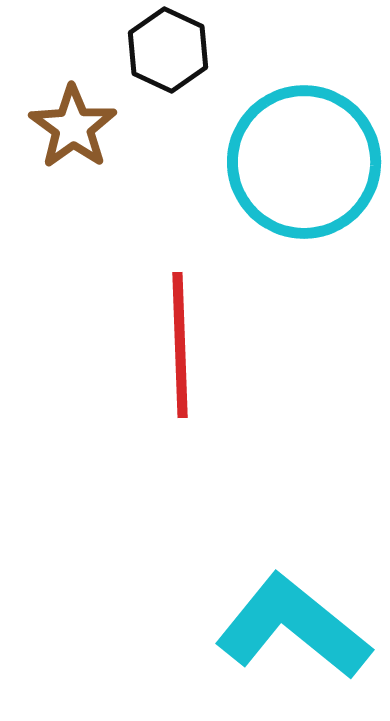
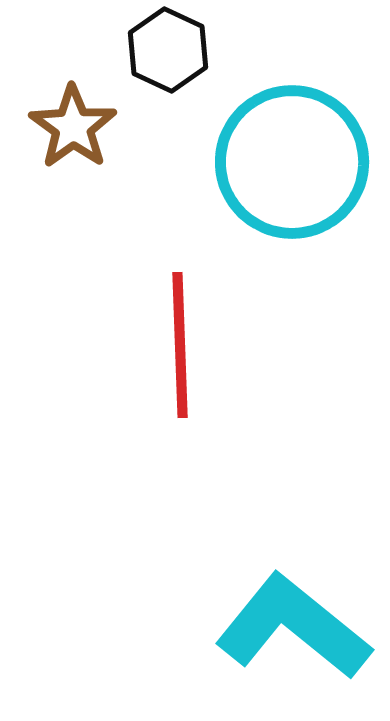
cyan circle: moved 12 px left
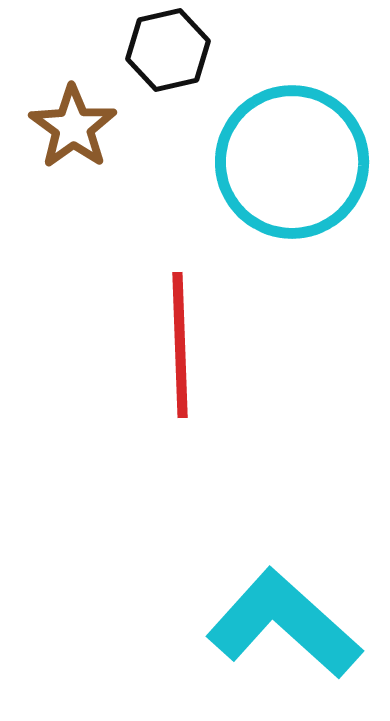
black hexagon: rotated 22 degrees clockwise
cyan L-shape: moved 9 px left, 3 px up; rotated 3 degrees clockwise
